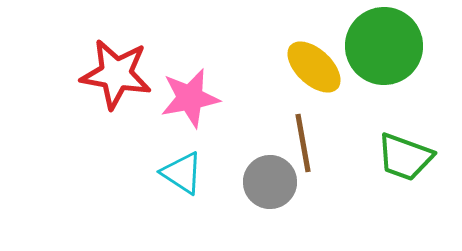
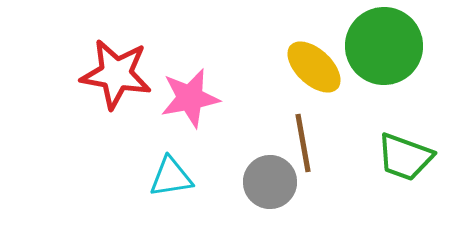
cyan triangle: moved 11 px left, 4 px down; rotated 42 degrees counterclockwise
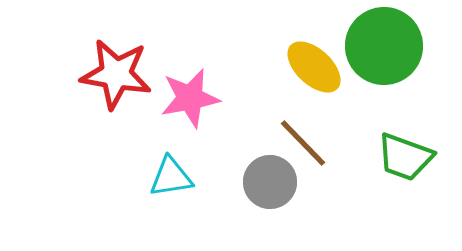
brown line: rotated 34 degrees counterclockwise
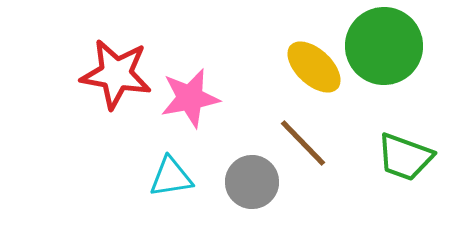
gray circle: moved 18 px left
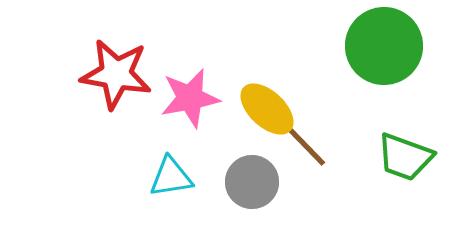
yellow ellipse: moved 47 px left, 42 px down
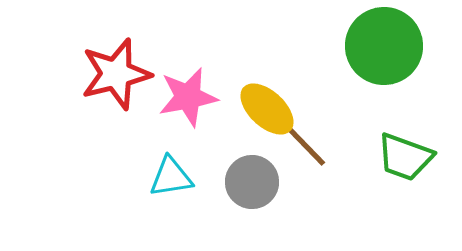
red star: rotated 24 degrees counterclockwise
pink star: moved 2 px left, 1 px up
